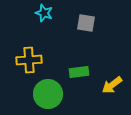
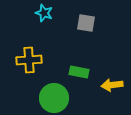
green rectangle: rotated 18 degrees clockwise
yellow arrow: rotated 30 degrees clockwise
green circle: moved 6 px right, 4 px down
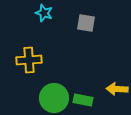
green rectangle: moved 4 px right, 28 px down
yellow arrow: moved 5 px right, 4 px down; rotated 10 degrees clockwise
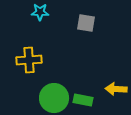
cyan star: moved 4 px left, 1 px up; rotated 18 degrees counterclockwise
yellow arrow: moved 1 px left
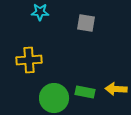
green rectangle: moved 2 px right, 8 px up
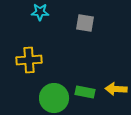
gray square: moved 1 px left
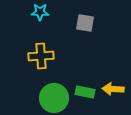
yellow cross: moved 12 px right, 4 px up
yellow arrow: moved 3 px left
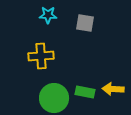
cyan star: moved 8 px right, 3 px down
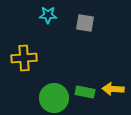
yellow cross: moved 17 px left, 2 px down
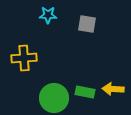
gray square: moved 2 px right, 1 px down
